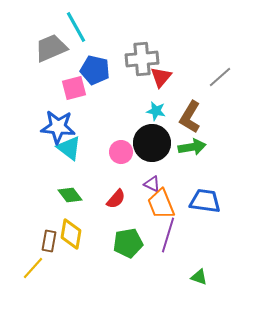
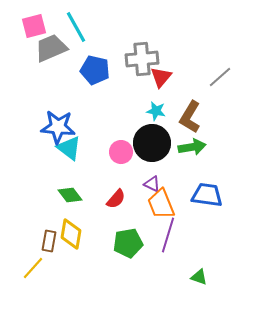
pink square: moved 40 px left, 62 px up
blue trapezoid: moved 2 px right, 6 px up
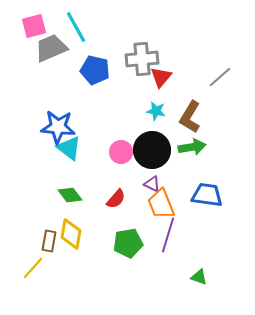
black circle: moved 7 px down
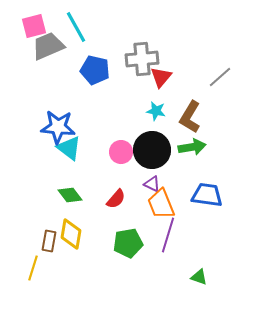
gray trapezoid: moved 3 px left, 2 px up
yellow line: rotated 25 degrees counterclockwise
